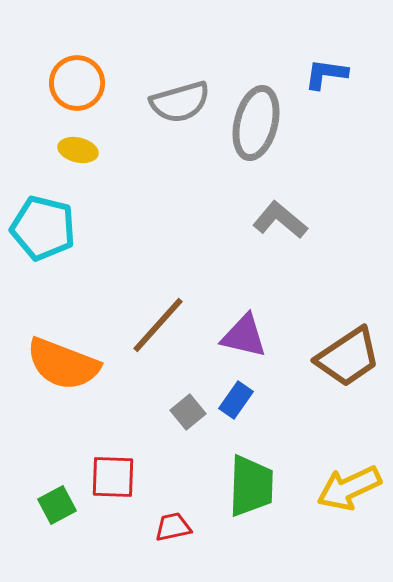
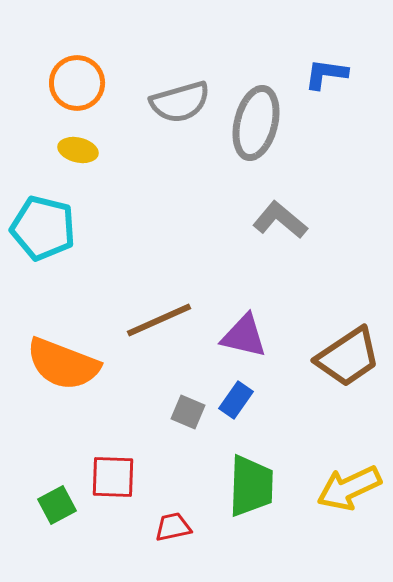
brown line: moved 1 px right, 5 px up; rotated 24 degrees clockwise
gray square: rotated 28 degrees counterclockwise
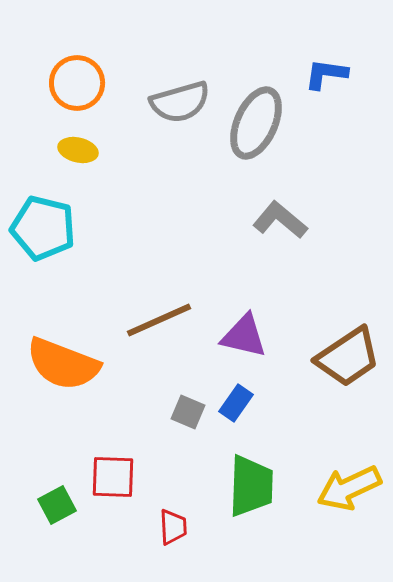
gray ellipse: rotated 10 degrees clockwise
blue rectangle: moved 3 px down
red trapezoid: rotated 99 degrees clockwise
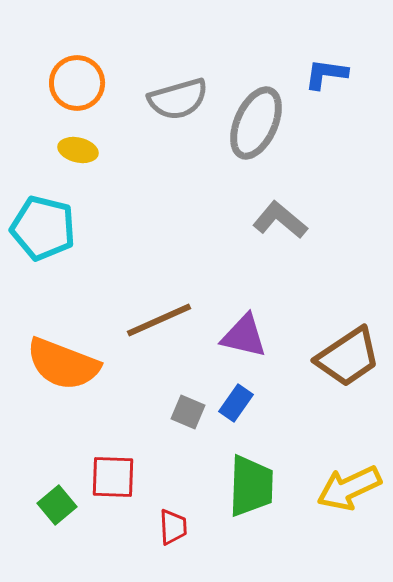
gray semicircle: moved 2 px left, 3 px up
green square: rotated 12 degrees counterclockwise
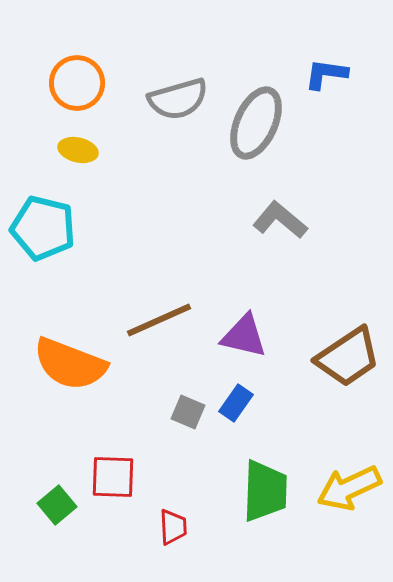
orange semicircle: moved 7 px right
green trapezoid: moved 14 px right, 5 px down
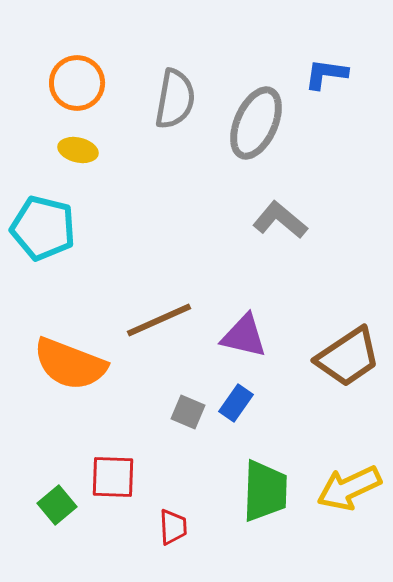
gray semicircle: moved 3 px left; rotated 64 degrees counterclockwise
